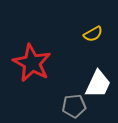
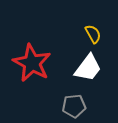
yellow semicircle: rotated 90 degrees counterclockwise
white trapezoid: moved 10 px left, 16 px up; rotated 12 degrees clockwise
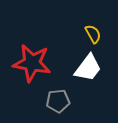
red star: rotated 18 degrees counterclockwise
gray pentagon: moved 16 px left, 5 px up
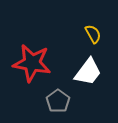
white trapezoid: moved 4 px down
gray pentagon: rotated 30 degrees counterclockwise
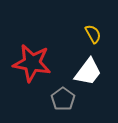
gray pentagon: moved 5 px right, 2 px up
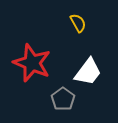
yellow semicircle: moved 15 px left, 11 px up
red star: rotated 12 degrees clockwise
